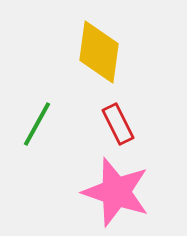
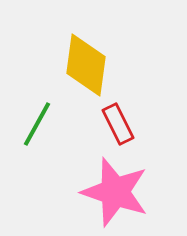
yellow diamond: moved 13 px left, 13 px down
pink star: moved 1 px left
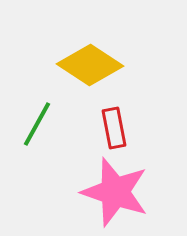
yellow diamond: moved 4 px right; rotated 64 degrees counterclockwise
red rectangle: moved 4 px left, 4 px down; rotated 15 degrees clockwise
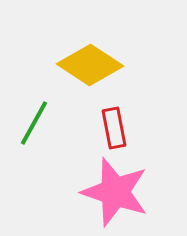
green line: moved 3 px left, 1 px up
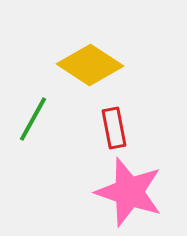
green line: moved 1 px left, 4 px up
pink star: moved 14 px right
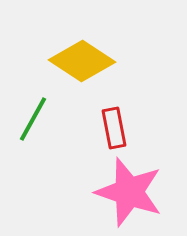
yellow diamond: moved 8 px left, 4 px up
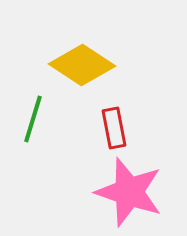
yellow diamond: moved 4 px down
green line: rotated 12 degrees counterclockwise
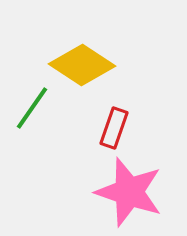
green line: moved 1 px left, 11 px up; rotated 18 degrees clockwise
red rectangle: rotated 30 degrees clockwise
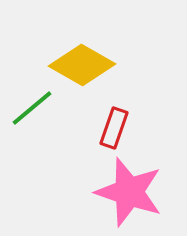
yellow diamond: rotated 4 degrees counterclockwise
green line: rotated 15 degrees clockwise
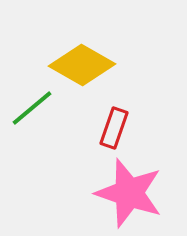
pink star: moved 1 px down
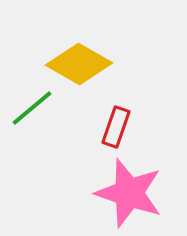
yellow diamond: moved 3 px left, 1 px up
red rectangle: moved 2 px right, 1 px up
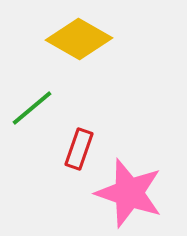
yellow diamond: moved 25 px up
red rectangle: moved 37 px left, 22 px down
